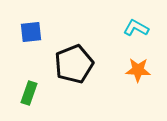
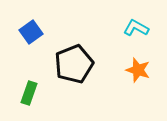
blue square: rotated 30 degrees counterclockwise
orange star: rotated 15 degrees clockwise
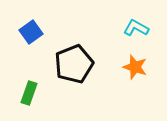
orange star: moved 3 px left, 3 px up
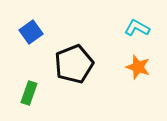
cyan L-shape: moved 1 px right
orange star: moved 3 px right
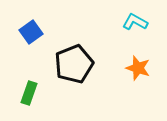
cyan L-shape: moved 2 px left, 6 px up
orange star: moved 1 px down
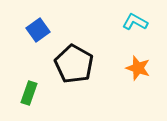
blue square: moved 7 px right, 2 px up
black pentagon: rotated 21 degrees counterclockwise
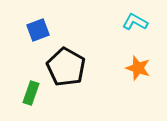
blue square: rotated 15 degrees clockwise
black pentagon: moved 8 px left, 3 px down
green rectangle: moved 2 px right
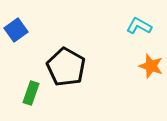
cyan L-shape: moved 4 px right, 4 px down
blue square: moved 22 px left; rotated 15 degrees counterclockwise
orange star: moved 13 px right, 2 px up
